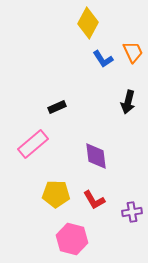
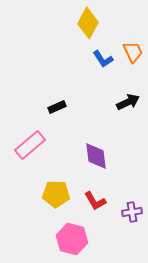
black arrow: rotated 130 degrees counterclockwise
pink rectangle: moved 3 px left, 1 px down
red L-shape: moved 1 px right, 1 px down
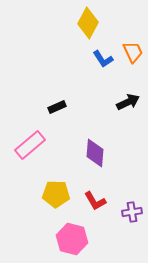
purple diamond: moved 1 px left, 3 px up; rotated 12 degrees clockwise
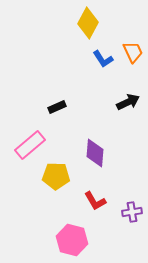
yellow pentagon: moved 18 px up
pink hexagon: moved 1 px down
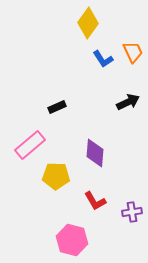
yellow diamond: rotated 8 degrees clockwise
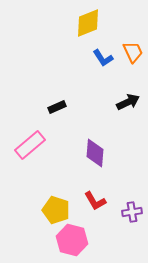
yellow diamond: rotated 32 degrees clockwise
blue L-shape: moved 1 px up
yellow pentagon: moved 34 px down; rotated 16 degrees clockwise
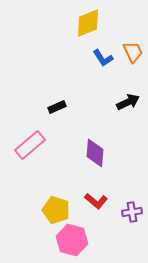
red L-shape: moved 1 px right; rotated 20 degrees counterclockwise
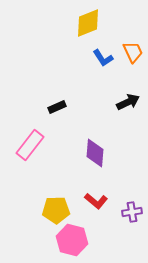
pink rectangle: rotated 12 degrees counterclockwise
yellow pentagon: rotated 20 degrees counterclockwise
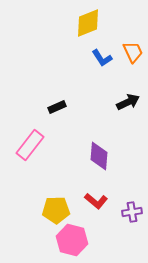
blue L-shape: moved 1 px left
purple diamond: moved 4 px right, 3 px down
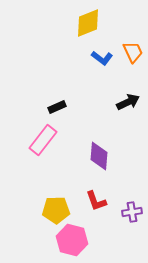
blue L-shape: rotated 20 degrees counterclockwise
pink rectangle: moved 13 px right, 5 px up
red L-shape: rotated 30 degrees clockwise
